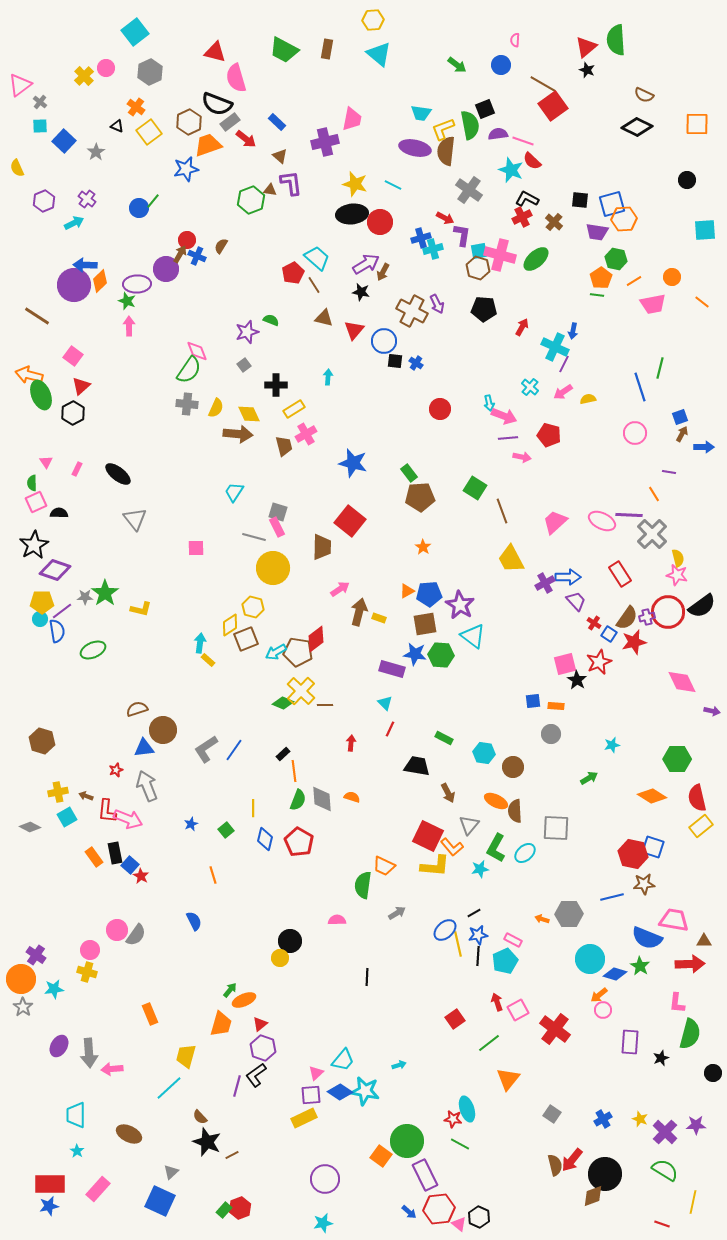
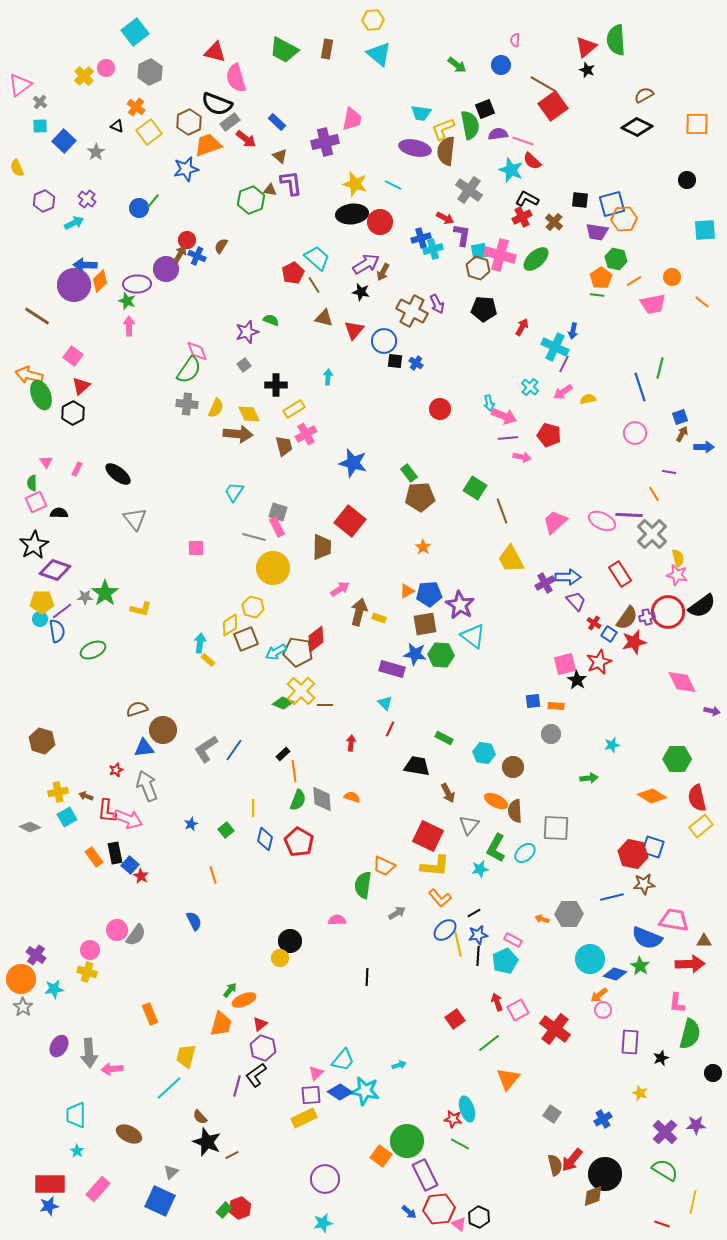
brown semicircle at (644, 95): rotated 126 degrees clockwise
green arrow at (589, 778): rotated 24 degrees clockwise
orange L-shape at (452, 847): moved 12 px left, 51 px down
yellow star at (640, 1119): moved 26 px up
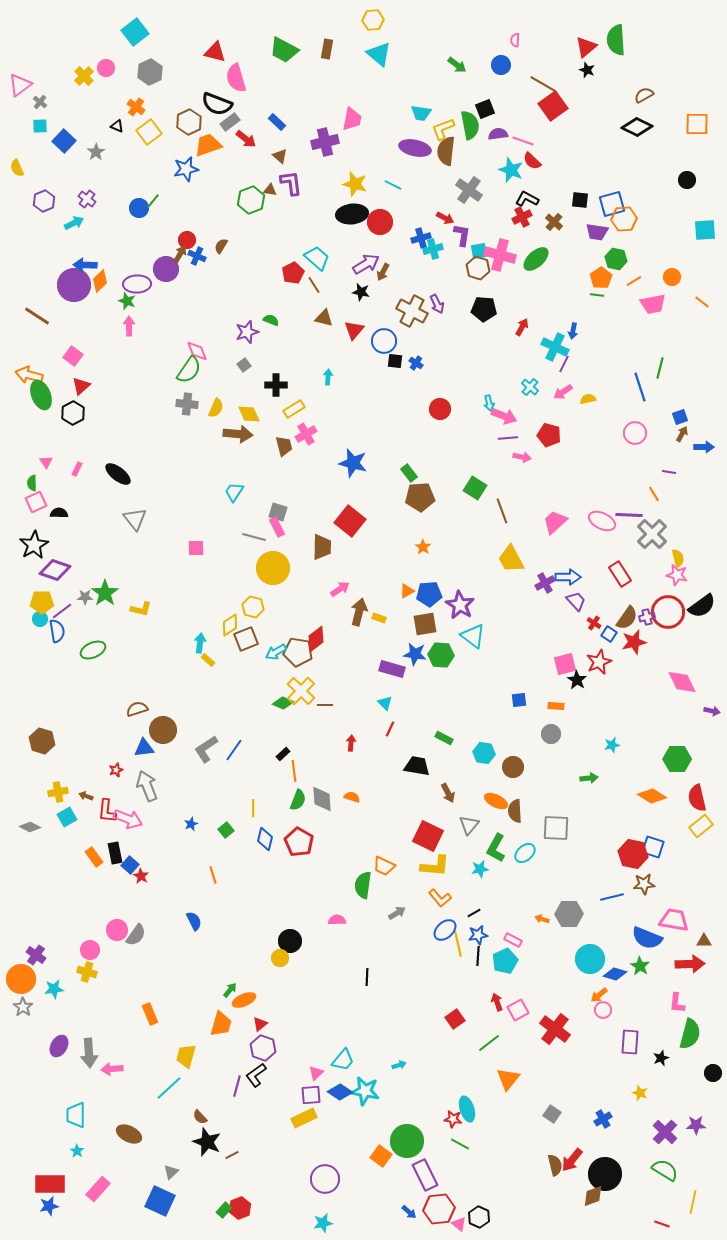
blue square at (533, 701): moved 14 px left, 1 px up
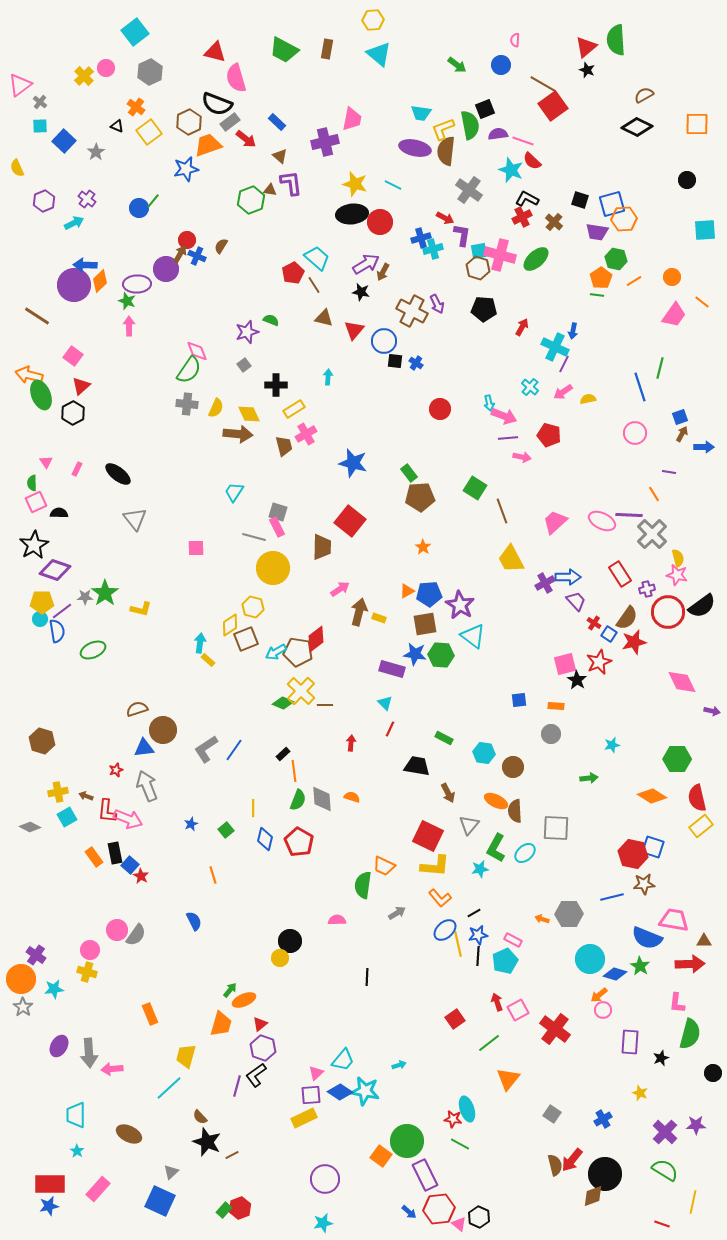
black square at (580, 200): rotated 12 degrees clockwise
pink trapezoid at (653, 304): moved 21 px right, 11 px down; rotated 44 degrees counterclockwise
purple cross at (647, 617): moved 28 px up
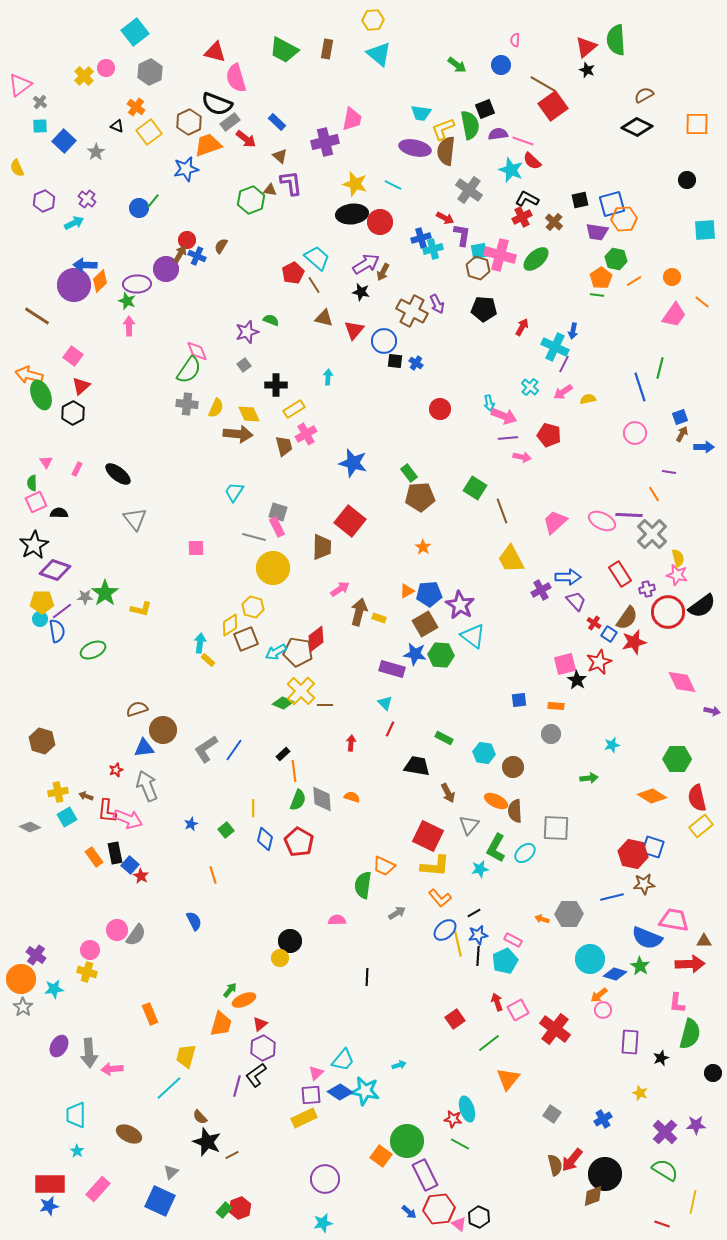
black square at (580, 200): rotated 30 degrees counterclockwise
purple cross at (545, 583): moved 4 px left, 7 px down
brown square at (425, 624): rotated 20 degrees counterclockwise
purple hexagon at (263, 1048): rotated 15 degrees clockwise
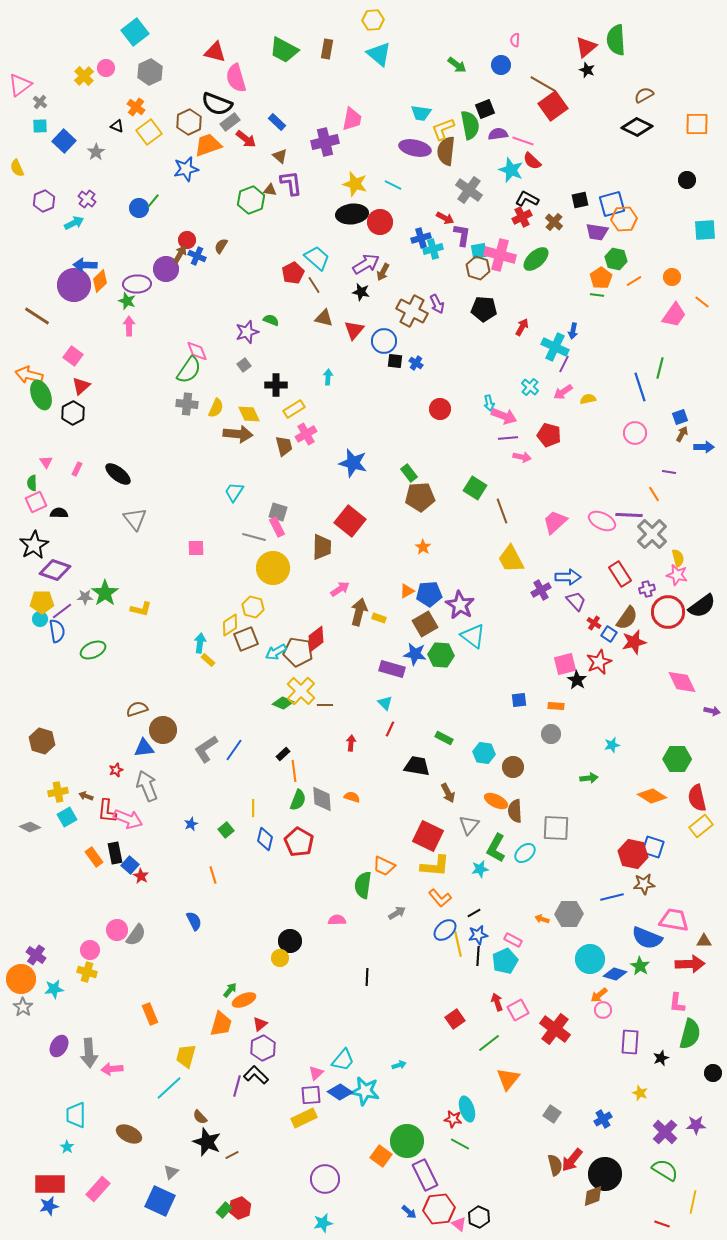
black L-shape at (256, 1075): rotated 80 degrees clockwise
cyan star at (77, 1151): moved 10 px left, 4 px up
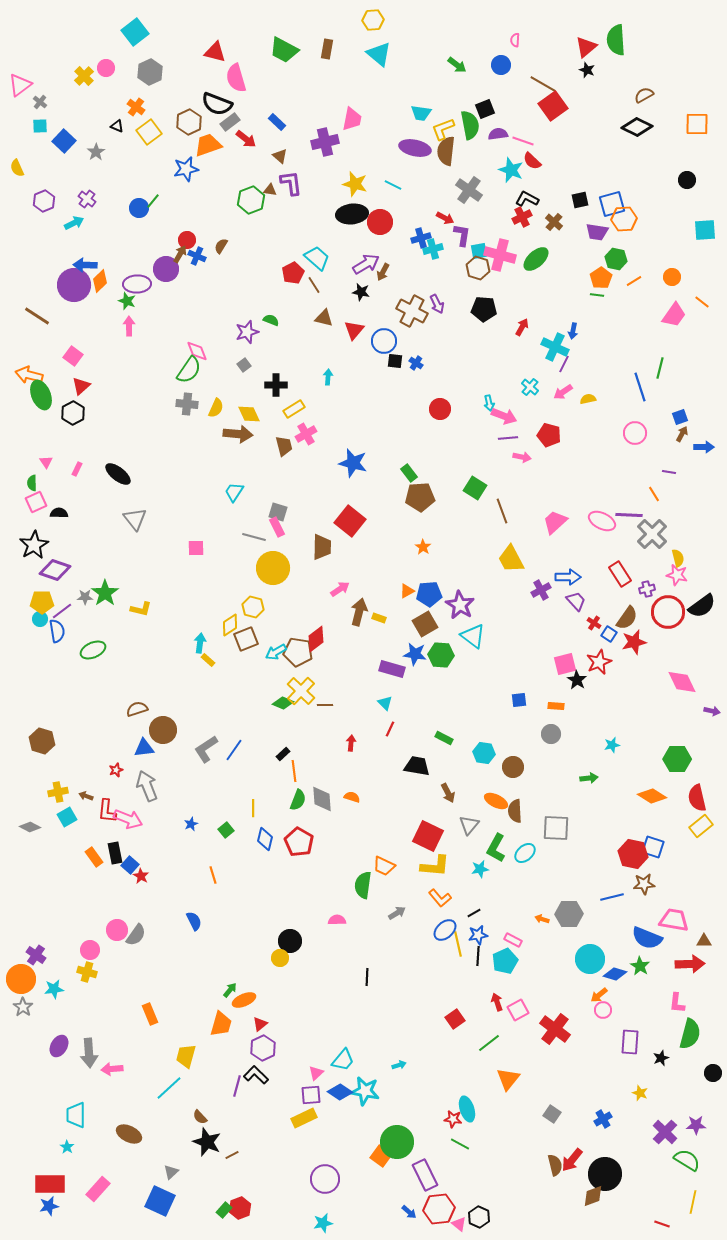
green circle at (407, 1141): moved 10 px left, 1 px down
green semicircle at (665, 1170): moved 22 px right, 10 px up
